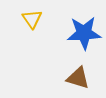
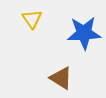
brown triangle: moved 17 px left; rotated 15 degrees clockwise
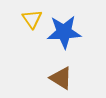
blue star: moved 20 px left, 1 px up
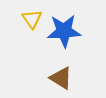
blue star: moved 1 px up
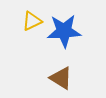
yellow triangle: moved 2 px down; rotated 40 degrees clockwise
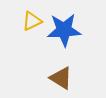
blue star: moved 1 px up
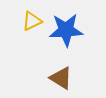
blue star: moved 2 px right
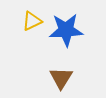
brown triangle: rotated 30 degrees clockwise
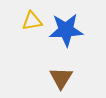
yellow triangle: rotated 15 degrees clockwise
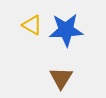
yellow triangle: moved 4 px down; rotated 40 degrees clockwise
